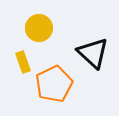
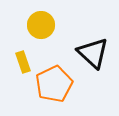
yellow circle: moved 2 px right, 3 px up
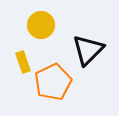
black triangle: moved 5 px left, 3 px up; rotated 32 degrees clockwise
orange pentagon: moved 1 px left, 2 px up
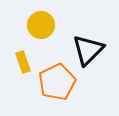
orange pentagon: moved 4 px right
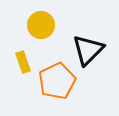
orange pentagon: moved 1 px up
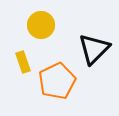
black triangle: moved 6 px right, 1 px up
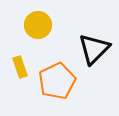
yellow circle: moved 3 px left
yellow rectangle: moved 3 px left, 5 px down
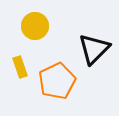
yellow circle: moved 3 px left, 1 px down
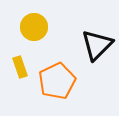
yellow circle: moved 1 px left, 1 px down
black triangle: moved 3 px right, 4 px up
